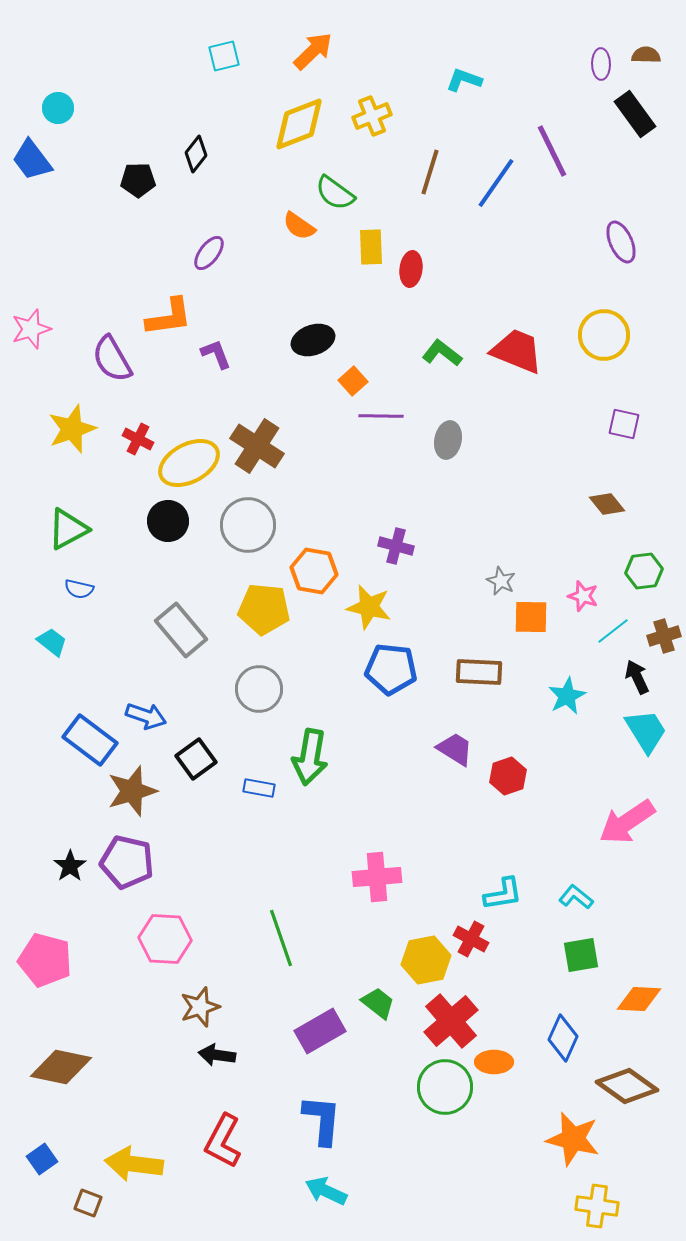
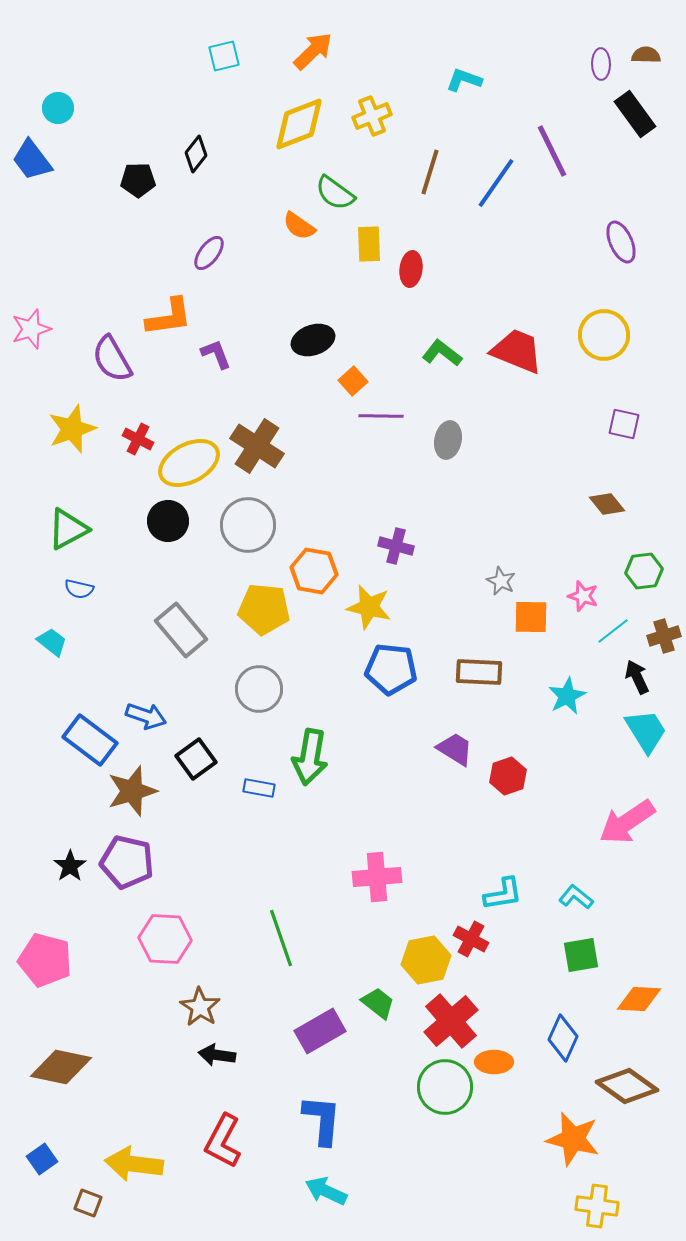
yellow rectangle at (371, 247): moved 2 px left, 3 px up
brown star at (200, 1007): rotated 21 degrees counterclockwise
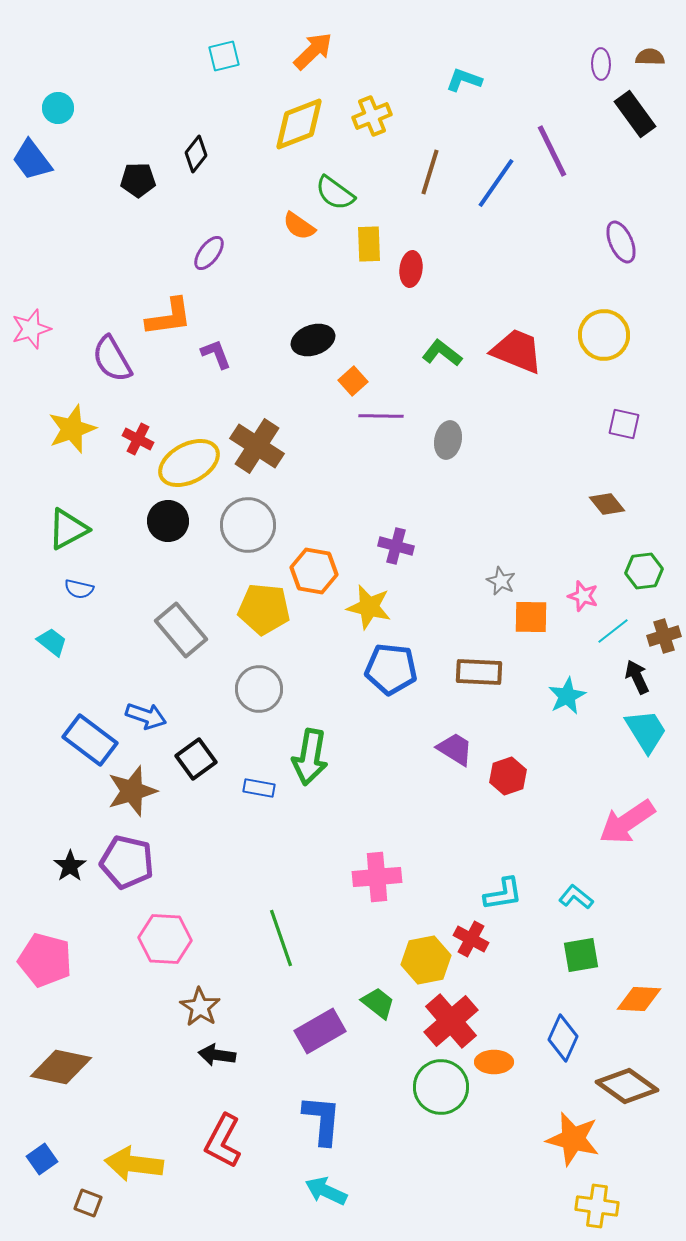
brown semicircle at (646, 55): moved 4 px right, 2 px down
green circle at (445, 1087): moved 4 px left
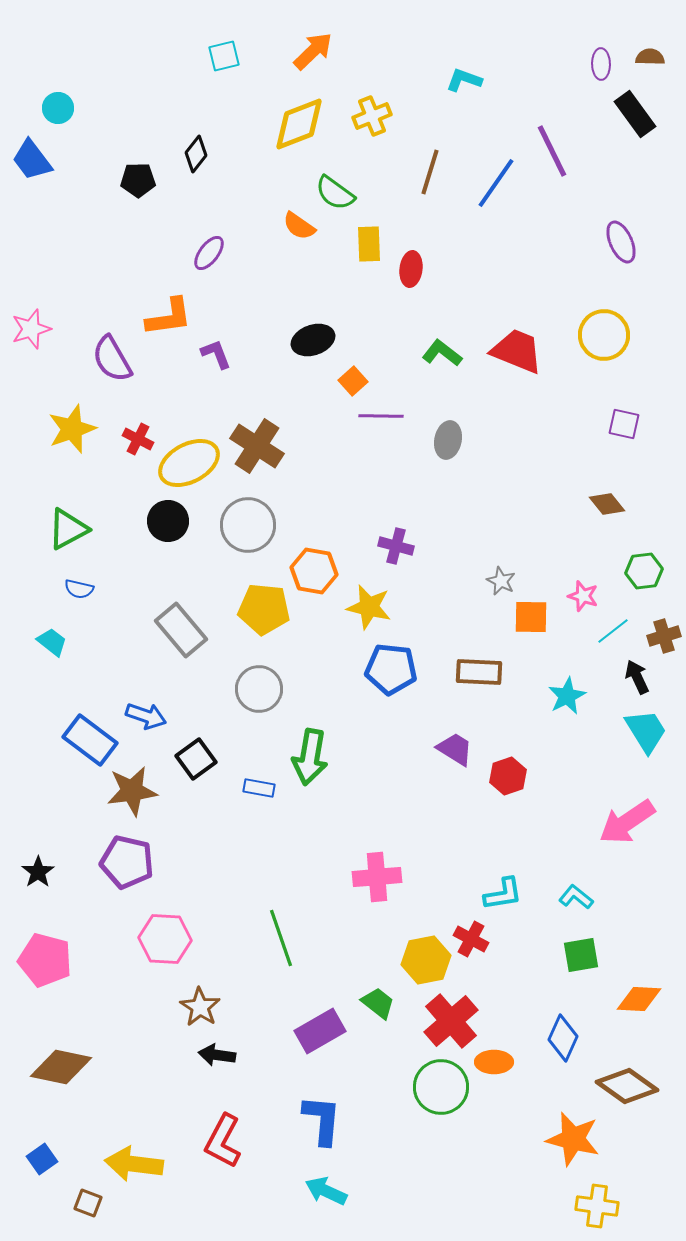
brown star at (132, 791): rotated 9 degrees clockwise
black star at (70, 866): moved 32 px left, 6 px down
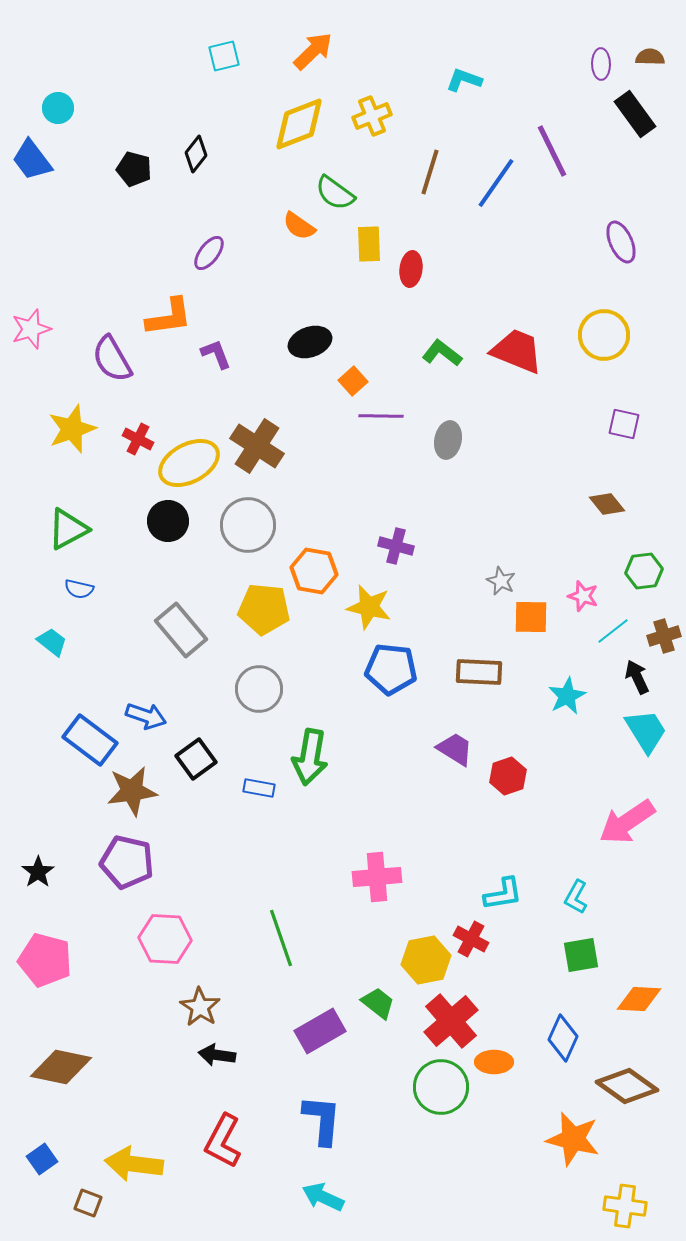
black pentagon at (138, 180): moved 4 px left, 11 px up; rotated 16 degrees clockwise
black ellipse at (313, 340): moved 3 px left, 2 px down
cyan L-shape at (576, 897): rotated 100 degrees counterclockwise
cyan arrow at (326, 1191): moved 3 px left, 6 px down
yellow cross at (597, 1206): moved 28 px right
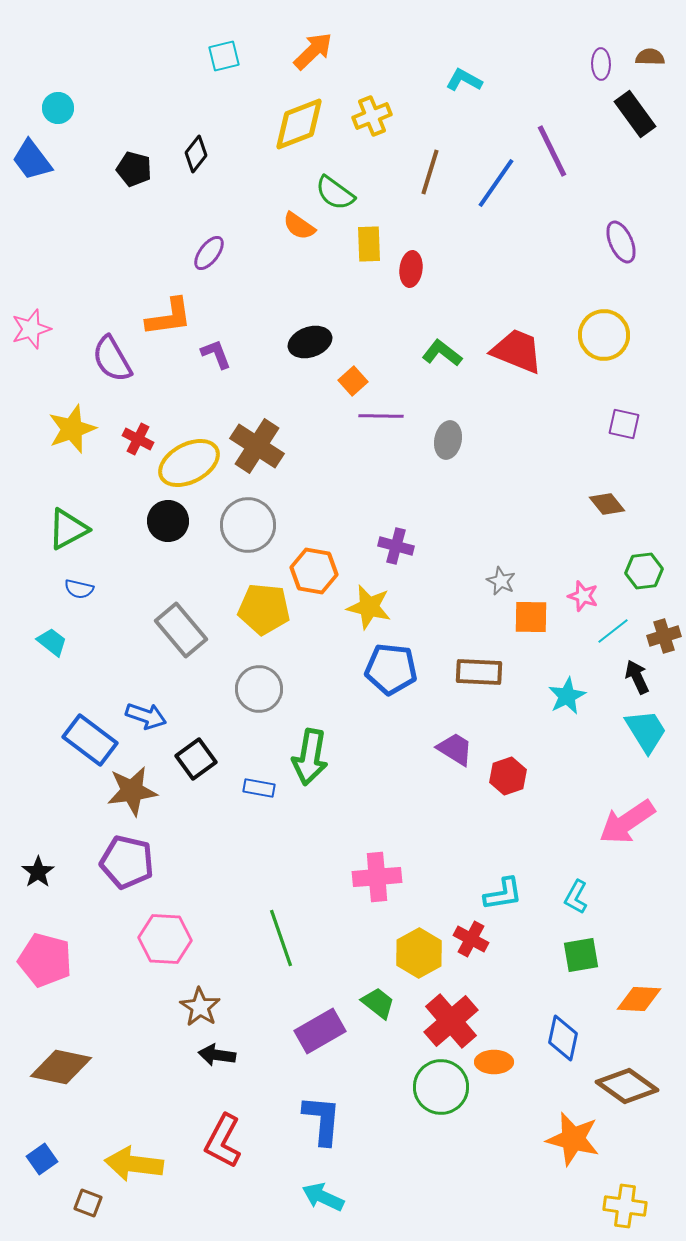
cyan L-shape at (464, 80): rotated 9 degrees clockwise
yellow hexagon at (426, 960): moved 7 px left, 7 px up; rotated 18 degrees counterclockwise
blue diamond at (563, 1038): rotated 12 degrees counterclockwise
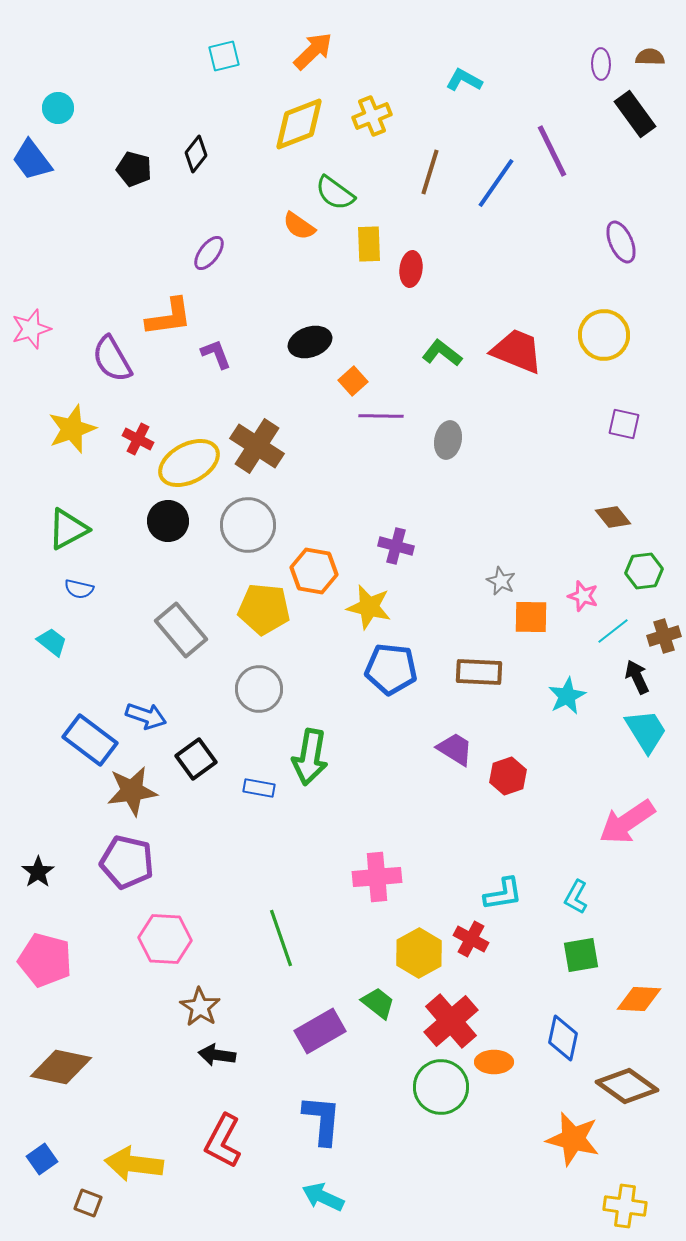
brown diamond at (607, 504): moved 6 px right, 13 px down
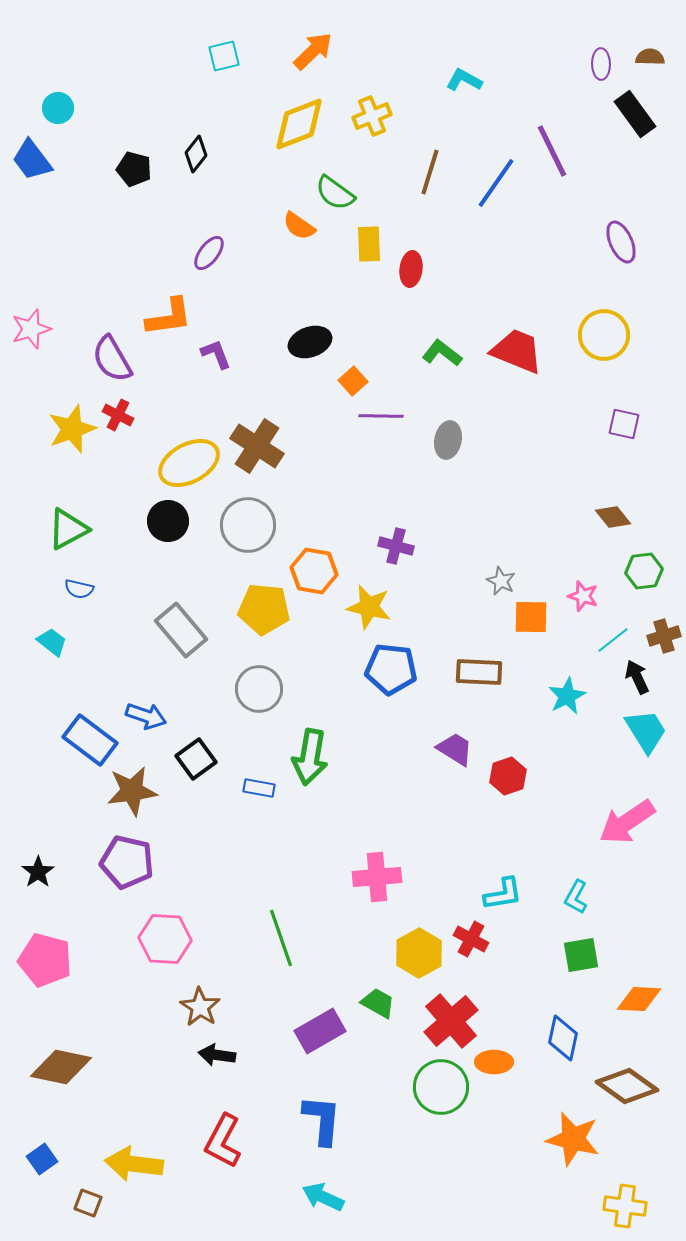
red cross at (138, 439): moved 20 px left, 24 px up
cyan line at (613, 631): moved 9 px down
green trapezoid at (378, 1003): rotated 9 degrees counterclockwise
